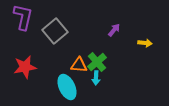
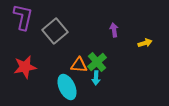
purple arrow: rotated 48 degrees counterclockwise
yellow arrow: rotated 24 degrees counterclockwise
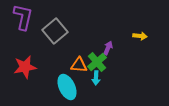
purple arrow: moved 6 px left, 18 px down; rotated 32 degrees clockwise
yellow arrow: moved 5 px left, 7 px up; rotated 24 degrees clockwise
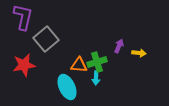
gray square: moved 9 px left, 8 px down
yellow arrow: moved 1 px left, 17 px down
purple arrow: moved 11 px right, 2 px up
green cross: rotated 24 degrees clockwise
red star: moved 1 px left, 2 px up
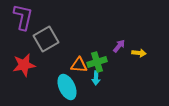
gray square: rotated 10 degrees clockwise
purple arrow: rotated 16 degrees clockwise
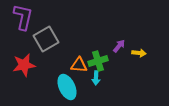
green cross: moved 1 px right, 1 px up
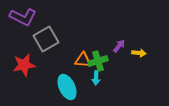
purple L-shape: rotated 104 degrees clockwise
orange triangle: moved 4 px right, 5 px up
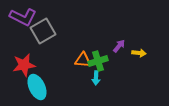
gray square: moved 3 px left, 8 px up
cyan ellipse: moved 30 px left
